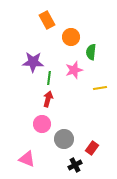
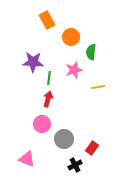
yellow line: moved 2 px left, 1 px up
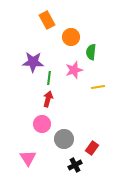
pink triangle: moved 1 px right, 1 px up; rotated 36 degrees clockwise
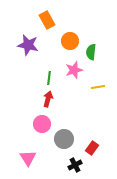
orange circle: moved 1 px left, 4 px down
purple star: moved 5 px left, 17 px up; rotated 10 degrees clockwise
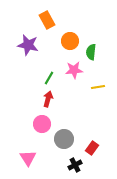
pink star: rotated 12 degrees clockwise
green line: rotated 24 degrees clockwise
